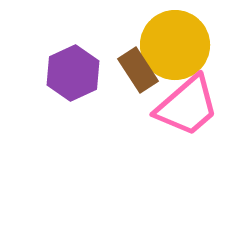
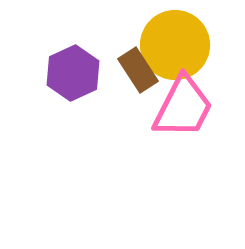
pink trapezoid: moved 4 px left, 1 px down; rotated 22 degrees counterclockwise
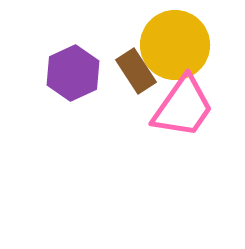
brown rectangle: moved 2 px left, 1 px down
pink trapezoid: rotated 8 degrees clockwise
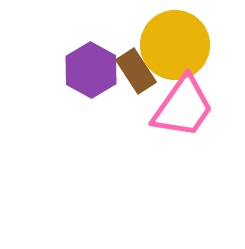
purple hexagon: moved 18 px right, 3 px up; rotated 6 degrees counterclockwise
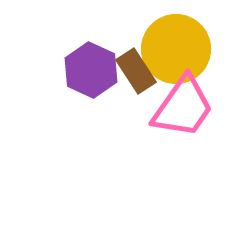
yellow circle: moved 1 px right, 4 px down
purple hexagon: rotated 4 degrees counterclockwise
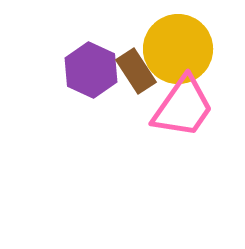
yellow circle: moved 2 px right
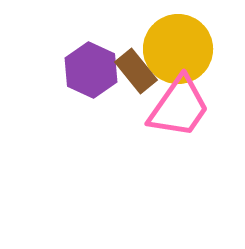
brown rectangle: rotated 6 degrees counterclockwise
pink trapezoid: moved 4 px left
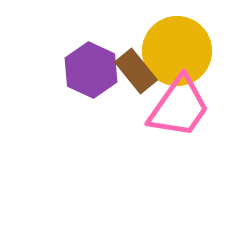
yellow circle: moved 1 px left, 2 px down
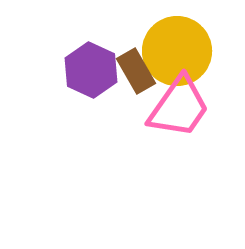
brown rectangle: rotated 9 degrees clockwise
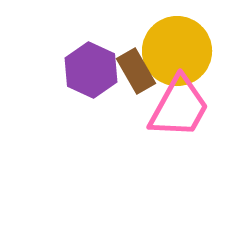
pink trapezoid: rotated 6 degrees counterclockwise
